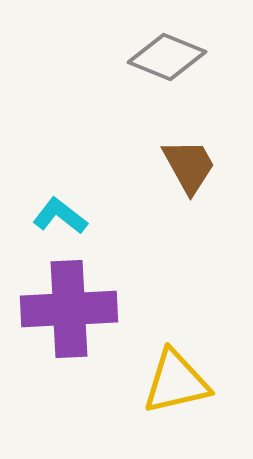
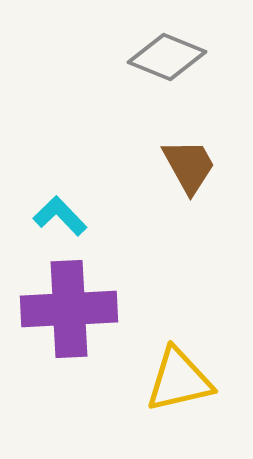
cyan L-shape: rotated 8 degrees clockwise
yellow triangle: moved 3 px right, 2 px up
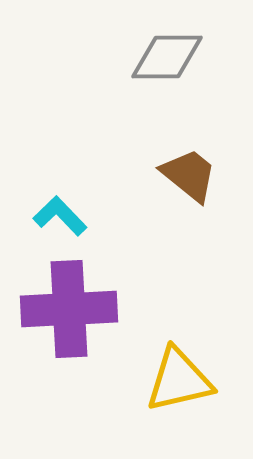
gray diamond: rotated 22 degrees counterclockwise
brown trapezoid: moved 9 px down; rotated 22 degrees counterclockwise
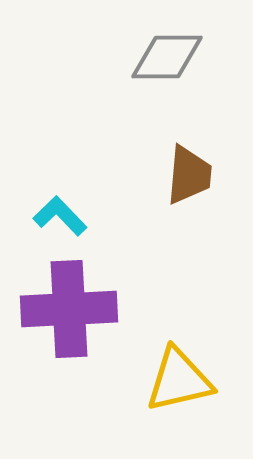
brown trapezoid: rotated 56 degrees clockwise
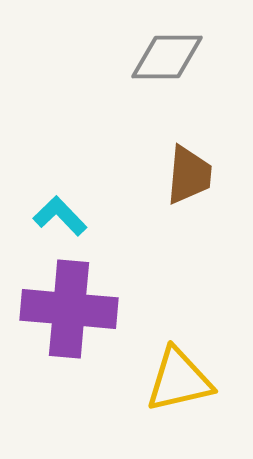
purple cross: rotated 8 degrees clockwise
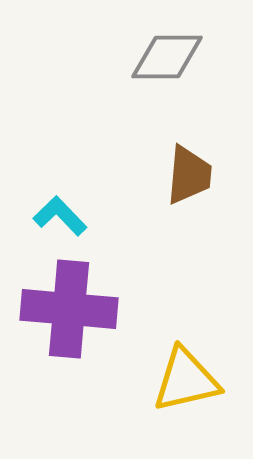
yellow triangle: moved 7 px right
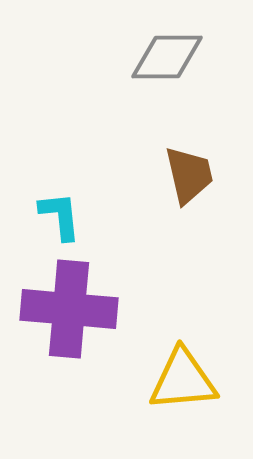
brown trapezoid: rotated 18 degrees counterclockwise
cyan L-shape: rotated 38 degrees clockwise
yellow triangle: moved 3 px left; rotated 8 degrees clockwise
